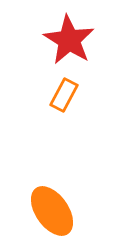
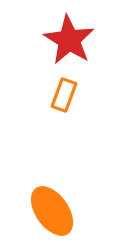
orange rectangle: rotated 8 degrees counterclockwise
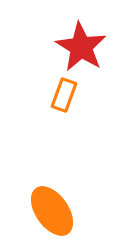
red star: moved 12 px right, 7 px down
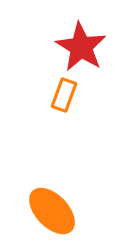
orange ellipse: rotated 9 degrees counterclockwise
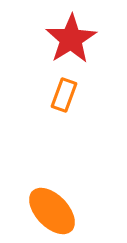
red star: moved 10 px left, 8 px up; rotated 9 degrees clockwise
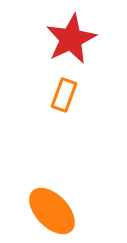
red star: rotated 6 degrees clockwise
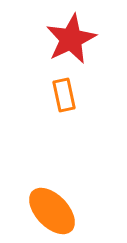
orange rectangle: rotated 32 degrees counterclockwise
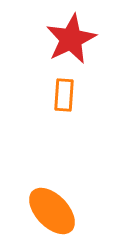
orange rectangle: rotated 16 degrees clockwise
